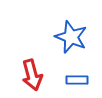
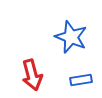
blue rectangle: moved 4 px right; rotated 10 degrees counterclockwise
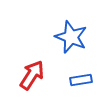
red arrow: rotated 132 degrees counterclockwise
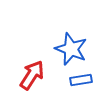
blue star: moved 12 px down
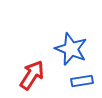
blue rectangle: moved 1 px right, 1 px down
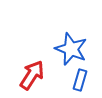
blue rectangle: moved 2 px left, 1 px up; rotated 65 degrees counterclockwise
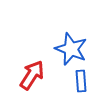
blue rectangle: moved 1 px right, 1 px down; rotated 20 degrees counterclockwise
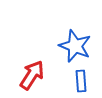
blue star: moved 4 px right, 3 px up
